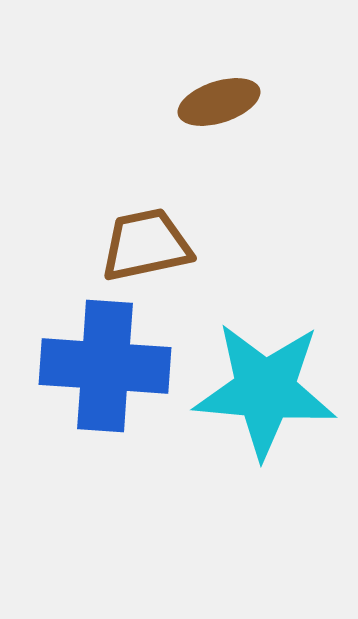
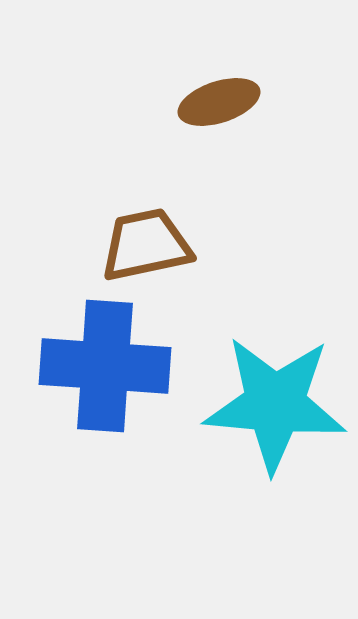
cyan star: moved 10 px right, 14 px down
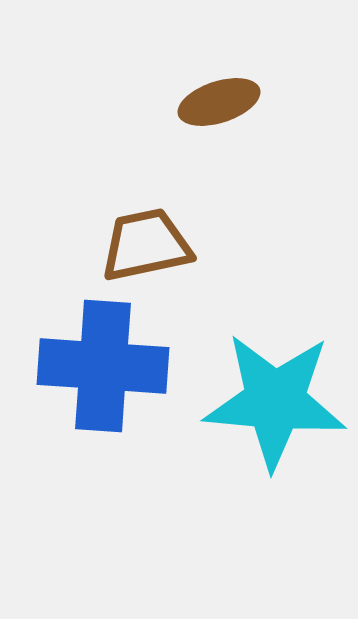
blue cross: moved 2 px left
cyan star: moved 3 px up
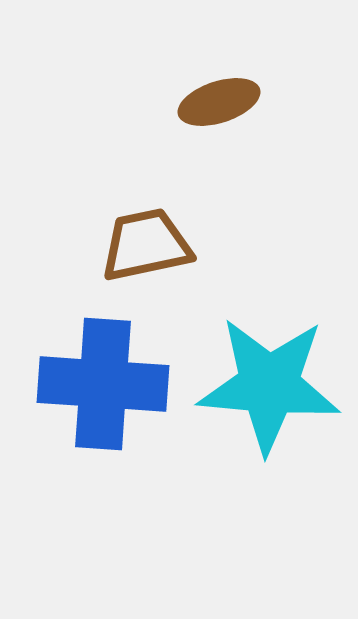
blue cross: moved 18 px down
cyan star: moved 6 px left, 16 px up
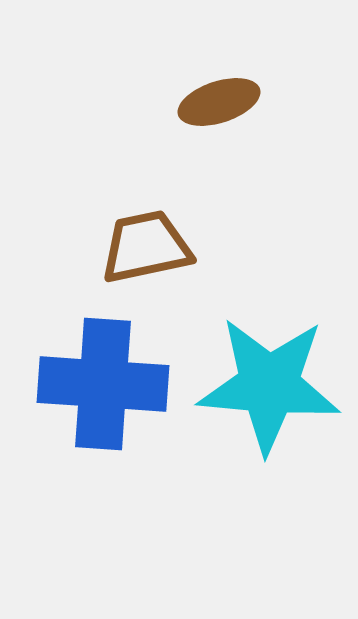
brown trapezoid: moved 2 px down
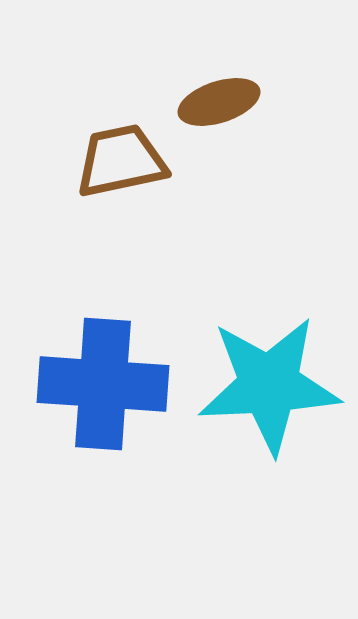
brown trapezoid: moved 25 px left, 86 px up
cyan star: rotated 8 degrees counterclockwise
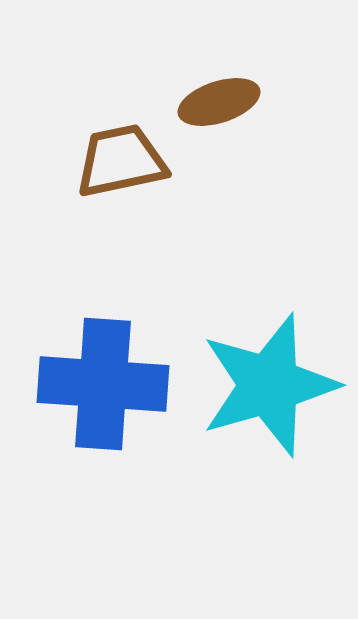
cyan star: rotated 13 degrees counterclockwise
